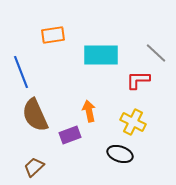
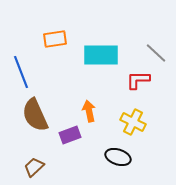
orange rectangle: moved 2 px right, 4 px down
black ellipse: moved 2 px left, 3 px down
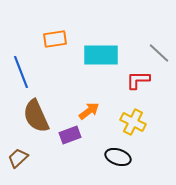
gray line: moved 3 px right
orange arrow: rotated 65 degrees clockwise
brown semicircle: moved 1 px right, 1 px down
brown trapezoid: moved 16 px left, 9 px up
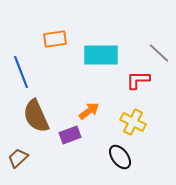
black ellipse: moved 2 px right; rotated 35 degrees clockwise
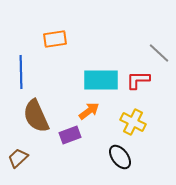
cyan rectangle: moved 25 px down
blue line: rotated 20 degrees clockwise
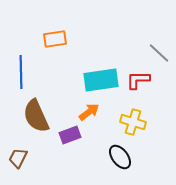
cyan rectangle: rotated 8 degrees counterclockwise
orange arrow: moved 1 px down
yellow cross: rotated 10 degrees counterclockwise
brown trapezoid: rotated 20 degrees counterclockwise
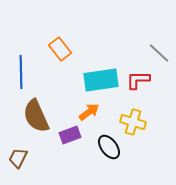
orange rectangle: moved 5 px right, 10 px down; rotated 60 degrees clockwise
black ellipse: moved 11 px left, 10 px up
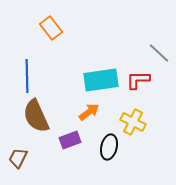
orange rectangle: moved 9 px left, 21 px up
blue line: moved 6 px right, 4 px down
yellow cross: rotated 10 degrees clockwise
purple rectangle: moved 5 px down
black ellipse: rotated 50 degrees clockwise
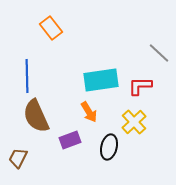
red L-shape: moved 2 px right, 6 px down
orange arrow: rotated 95 degrees clockwise
yellow cross: moved 1 px right; rotated 20 degrees clockwise
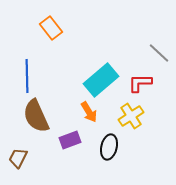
cyan rectangle: rotated 32 degrees counterclockwise
red L-shape: moved 3 px up
yellow cross: moved 3 px left, 6 px up; rotated 10 degrees clockwise
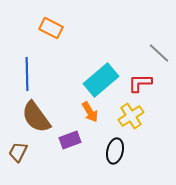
orange rectangle: rotated 25 degrees counterclockwise
blue line: moved 2 px up
orange arrow: moved 1 px right
brown semicircle: moved 1 px down; rotated 12 degrees counterclockwise
black ellipse: moved 6 px right, 4 px down
brown trapezoid: moved 6 px up
